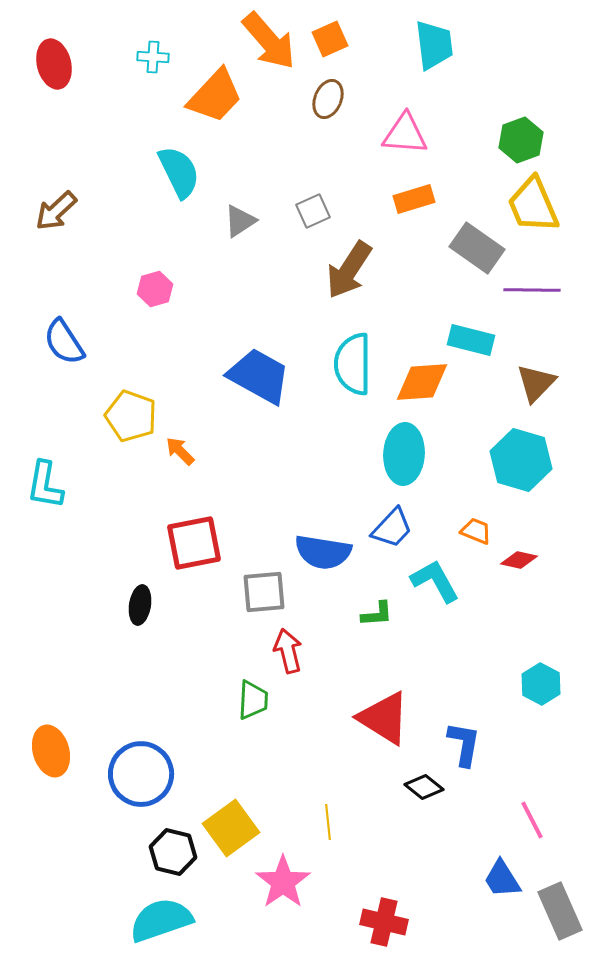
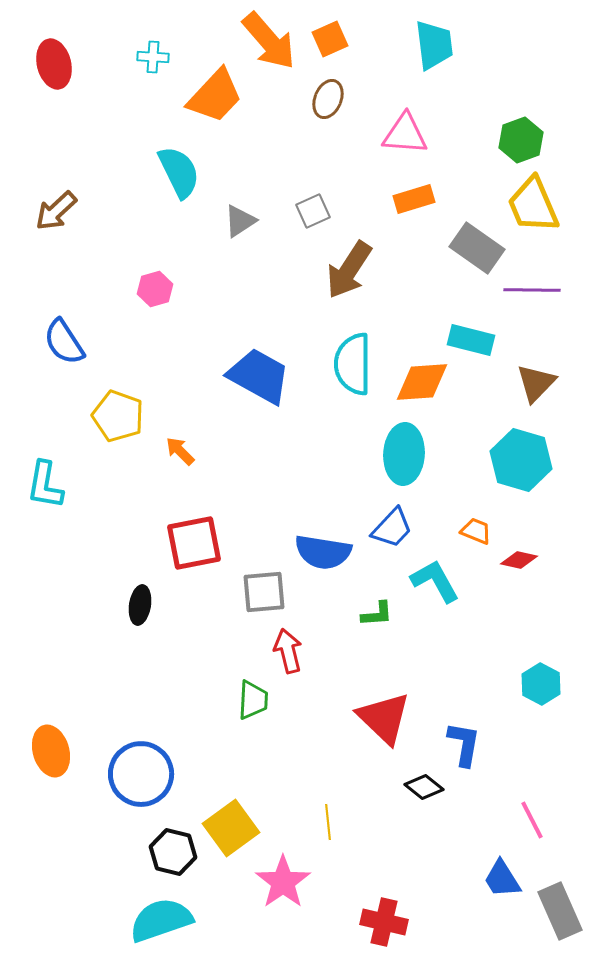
yellow pentagon at (131, 416): moved 13 px left
red triangle at (384, 718): rotated 12 degrees clockwise
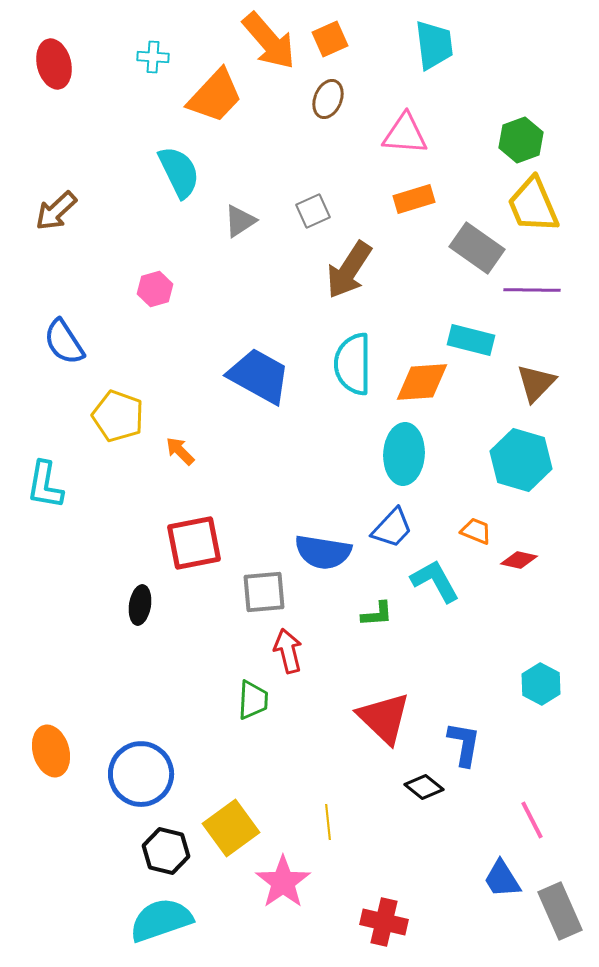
black hexagon at (173, 852): moved 7 px left, 1 px up
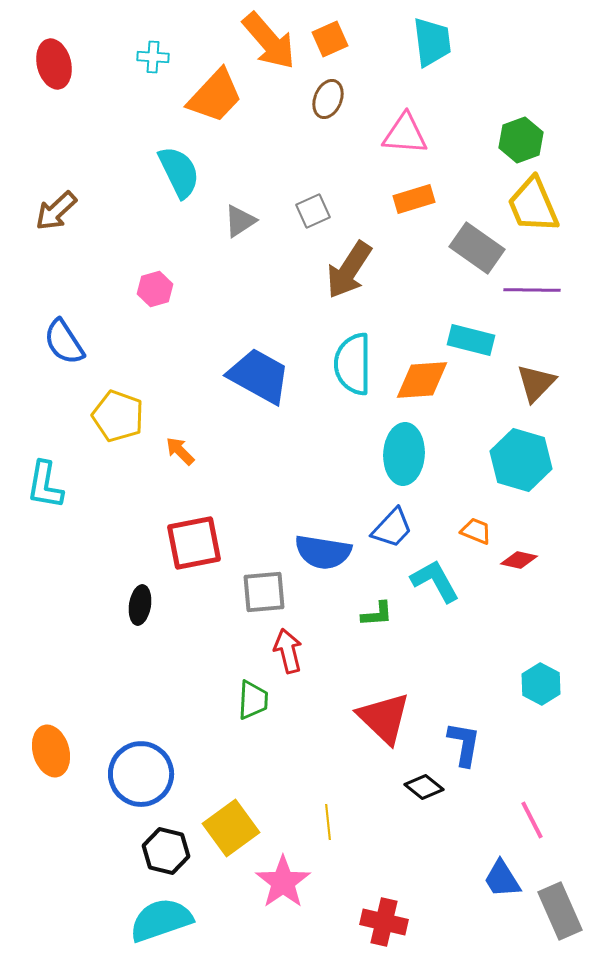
cyan trapezoid at (434, 45): moved 2 px left, 3 px up
orange diamond at (422, 382): moved 2 px up
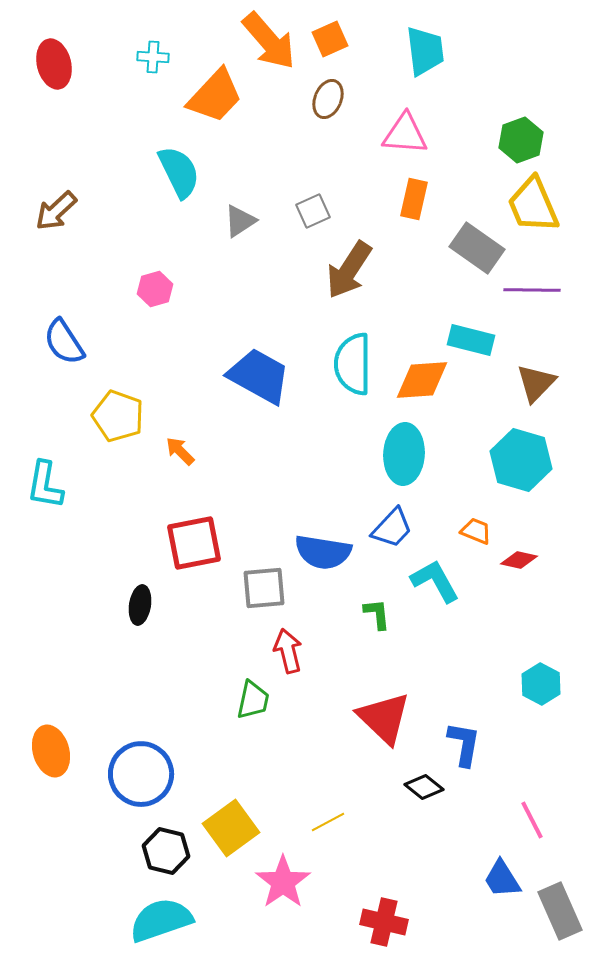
cyan trapezoid at (432, 42): moved 7 px left, 9 px down
orange rectangle at (414, 199): rotated 60 degrees counterclockwise
gray square at (264, 592): moved 4 px up
green L-shape at (377, 614): rotated 92 degrees counterclockwise
green trapezoid at (253, 700): rotated 9 degrees clockwise
yellow line at (328, 822): rotated 68 degrees clockwise
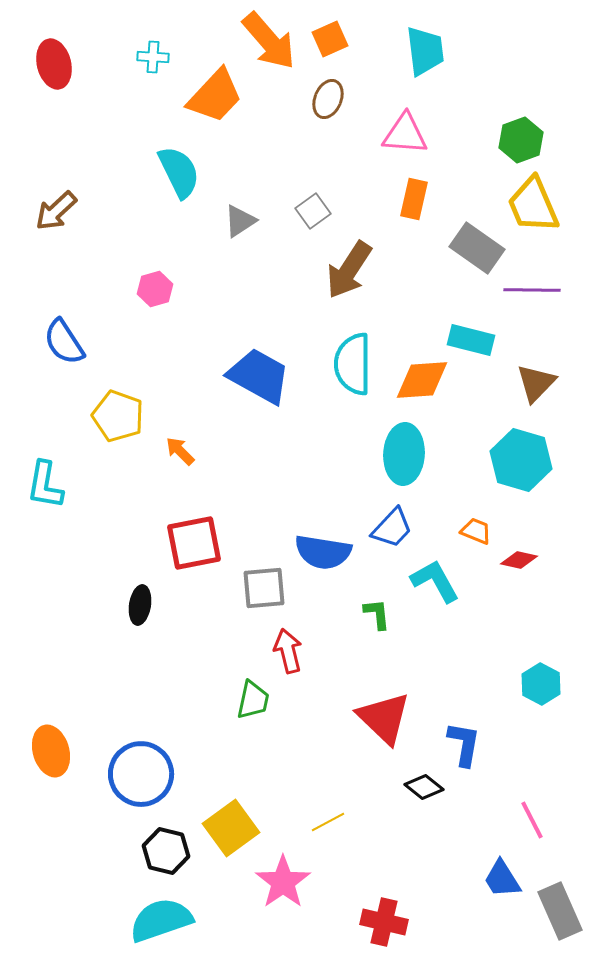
gray square at (313, 211): rotated 12 degrees counterclockwise
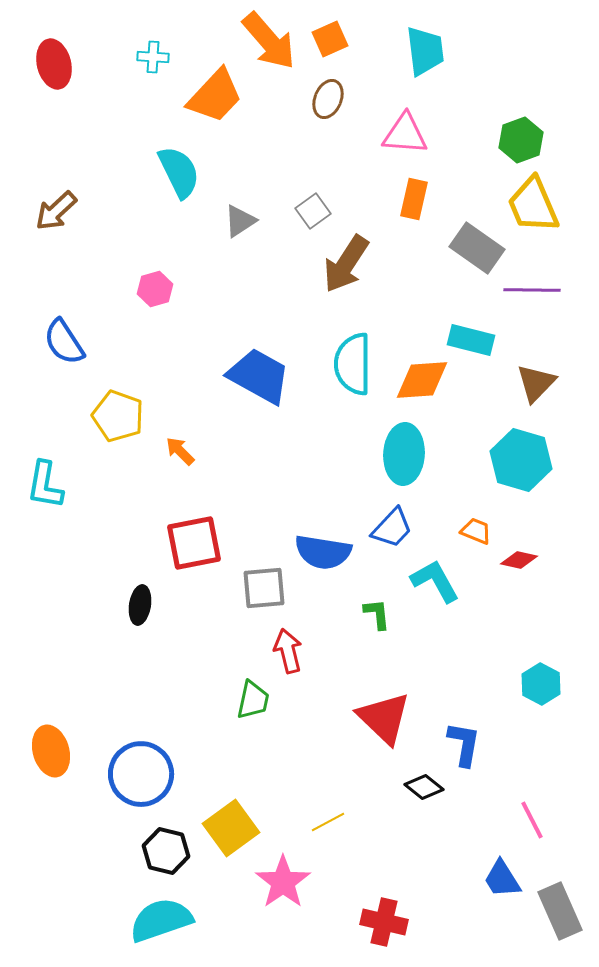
brown arrow at (349, 270): moved 3 px left, 6 px up
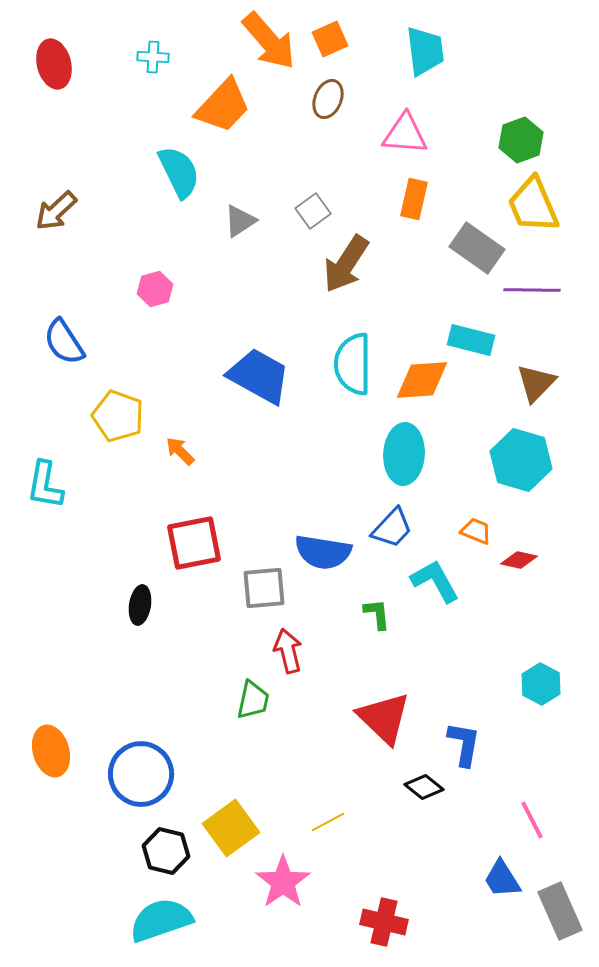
orange trapezoid at (215, 96): moved 8 px right, 10 px down
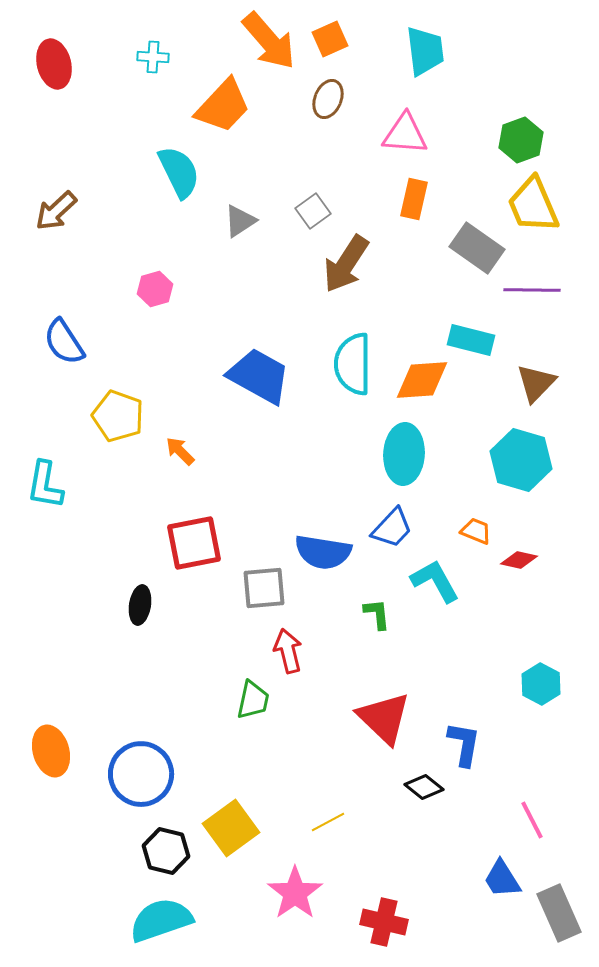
pink star at (283, 882): moved 12 px right, 11 px down
gray rectangle at (560, 911): moved 1 px left, 2 px down
